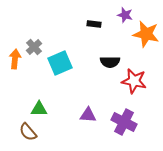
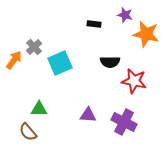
orange arrow: moved 1 px left, 1 px down; rotated 30 degrees clockwise
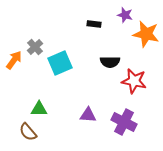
gray cross: moved 1 px right
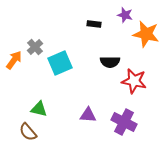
green triangle: rotated 12 degrees clockwise
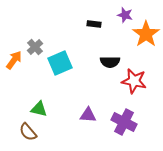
orange star: rotated 24 degrees clockwise
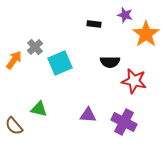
brown semicircle: moved 14 px left, 6 px up
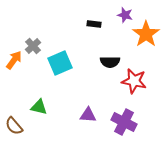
gray cross: moved 2 px left, 1 px up
green triangle: moved 2 px up
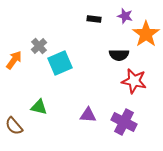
purple star: moved 1 px down
black rectangle: moved 5 px up
gray cross: moved 6 px right
black semicircle: moved 9 px right, 7 px up
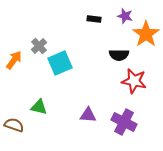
brown semicircle: moved 1 px up; rotated 150 degrees clockwise
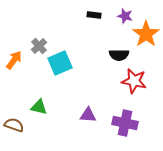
black rectangle: moved 4 px up
purple cross: moved 1 px right, 1 px down; rotated 15 degrees counterclockwise
